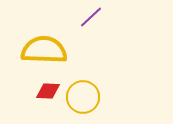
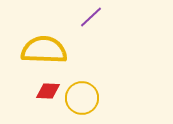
yellow circle: moved 1 px left, 1 px down
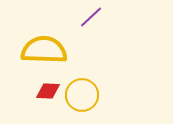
yellow circle: moved 3 px up
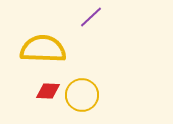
yellow semicircle: moved 1 px left, 1 px up
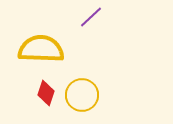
yellow semicircle: moved 2 px left
red diamond: moved 2 px left, 2 px down; rotated 75 degrees counterclockwise
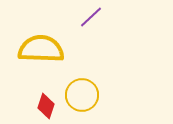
red diamond: moved 13 px down
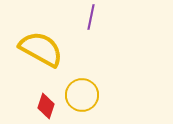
purple line: rotated 35 degrees counterclockwise
yellow semicircle: rotated 27 degrees clockwise
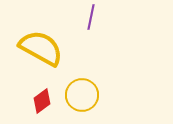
yellow semicircle: moved 1 px up
red diamond: moved 4 px left, 5 px up; rotated 35 degrees clockwise
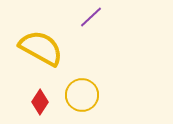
purple line: rotated 35 degrees clockwise
red diamond: moved 2 px left, 1 px down; rotated 20 degrees counterclockwise
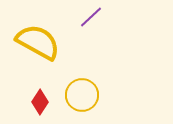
yellow semicircle: moved 3 px left, 6 px up
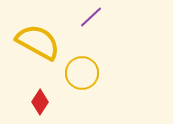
yellow circle: moved 22 px up
